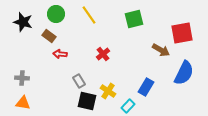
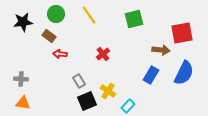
black star: rotated 24 degrees counterclockwise
brown arrow: rotated 24 degrees counterclockwise
gray cross: moved 1 px left, 1 px down
blue rectangle: moved 5 px right, 12 px up
black square: rotated 36 degrees counterclockwise
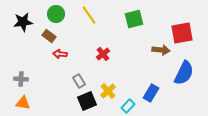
blue rectangle: moved 18 px down
yellow cross: rotated 14 degrees clockwise
